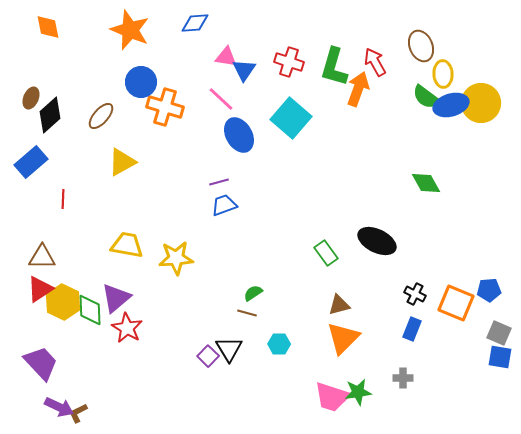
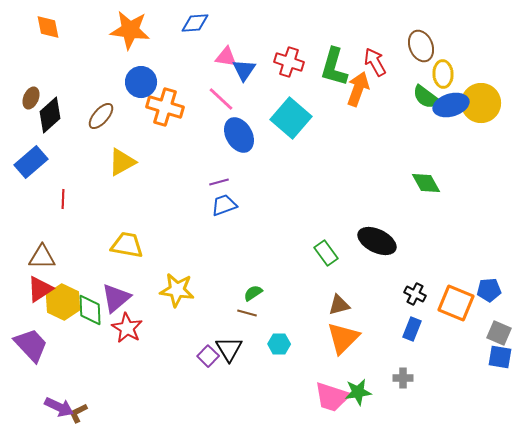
orange star at (130, 30): rotated 15 degrees counterclockwise
yellow star at (176, 258): moved 1 px right, 32 px down; rotated 12 degrees clockwise
purple trapezoid at (41, 363): moved 10 px left, 18 px up
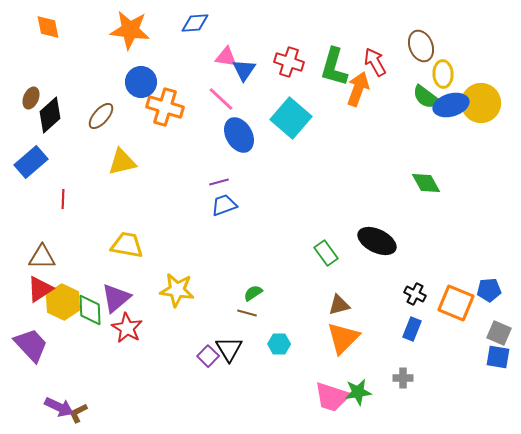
yellow triangle at (122, 162): rotated 16 degrees clockwise
blue square at (500, 357): moved 2 px left
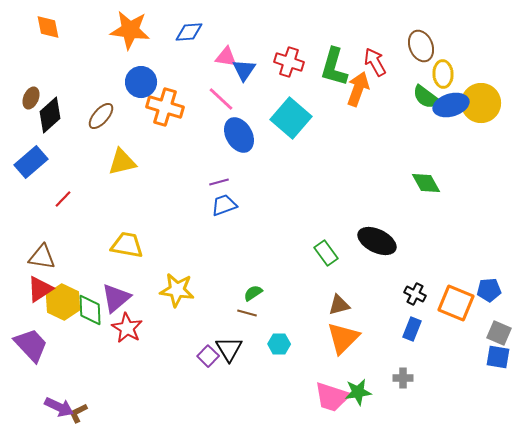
blue diamond at (195, 23): moved 6 px left, 9 px down
red line at (63, 199): rotated 42 degrees clockwise
brown triangle at (42, 257): rotated 8 degrees clockwise
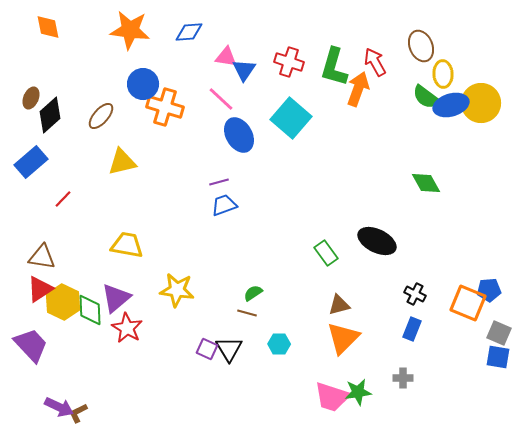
blue circle at (141, 82): moved 2 px right, 2 px down
orange square at (456, 303): moved 12 px right
purple square at (208, 356): moved 1 px left, 7 px up; rotated 20 degrees counterclockwise
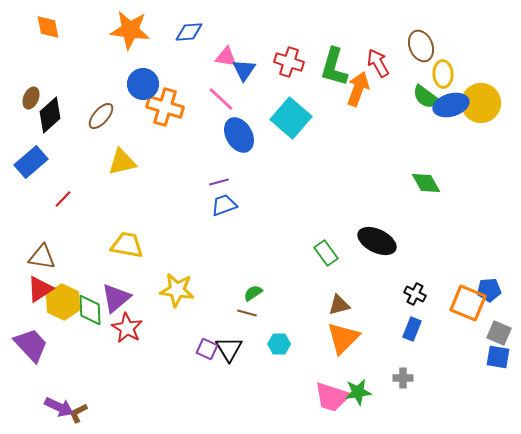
red arrow at (375, 62): moved 3 px right, 1 px down
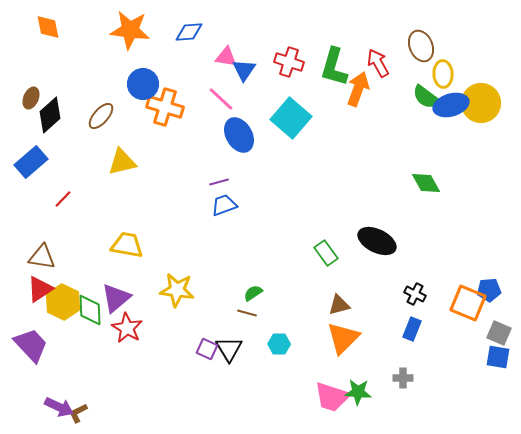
green star at (358, 392): rotated 12 degrees clockwise
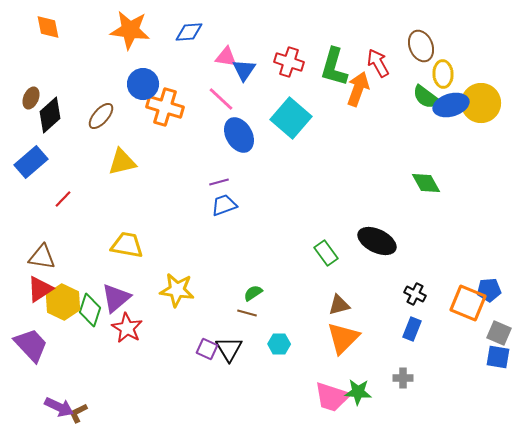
green diamond at (90, 310): rotated 20 degrees clockwise
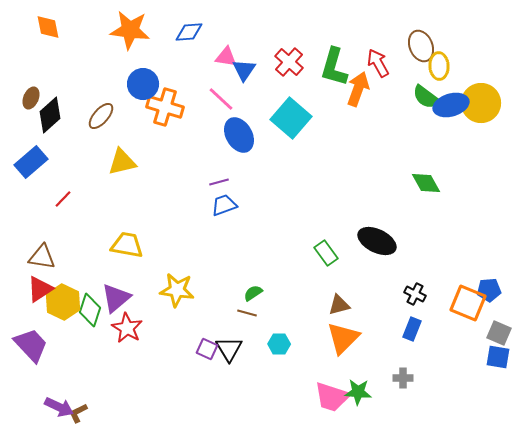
red cross at (289, 62): rotated 24 degrees clockwise
yellow ellipse at (443, 74): moved 4 px left, 8 px up
